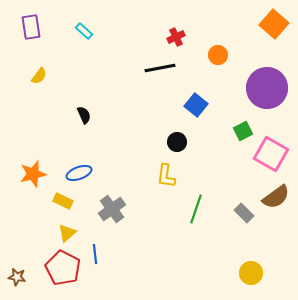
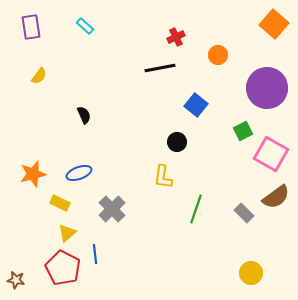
cyan rectangle: moved 1 px right, 5 px up
yellow L-shape: moved 3 px left, 1 px down
yellow rectangle: moved 3 px left, 2 px down
gray cross: rotated 8 degrees counterclockwise
brown star: moved 1 px left, 3 px down
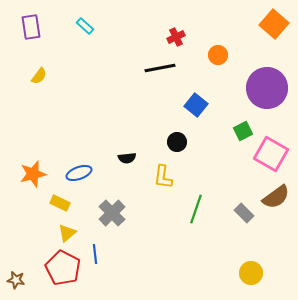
black semicircle: moved 43 px right, 43 px down; rotated 108 degrees clockwise
gray cross: moved 4 px down
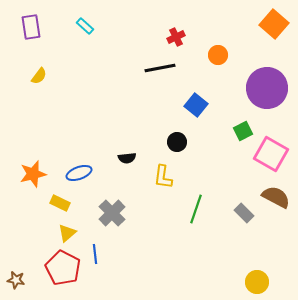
brown semicircle: rotated 116 degrees counterclockwise
yellow circle: moved 6 px right, 9 px down
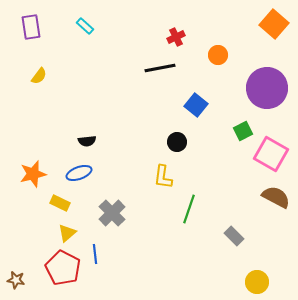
black semicircle: moved 40 px left, 17 px up
green line: moved 7 px left
gray rectangle: moved 10 px left, 23 px down
